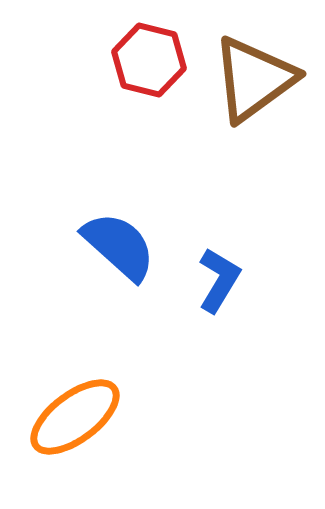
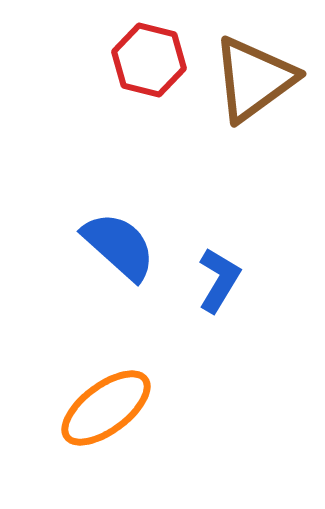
orange ellipse: moved 31 px right, 9 px up
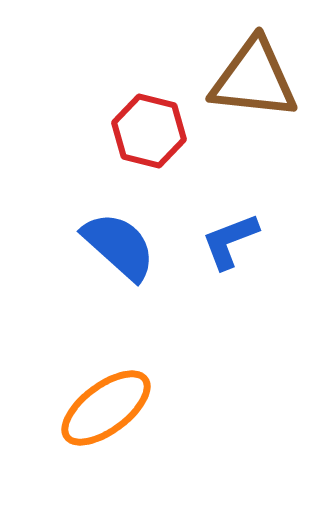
red hexagon: moved 71 px down
brown triangle: rotated 42 degrees clockwise
blue L-shape: moved 11 px right, 39 px up; rotated 142 degrees counterclockwise
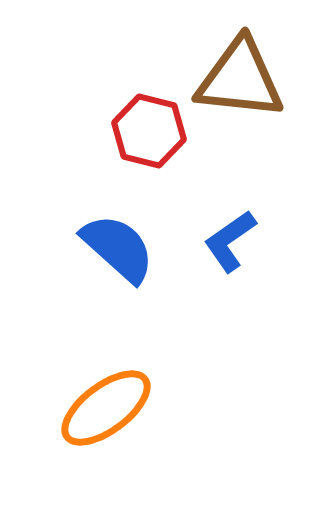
brown triangle: moved 14 px left
blue L-shape: rotated 14 degrees counterclockwise
blue semicircle: moved 1 px left, 2 px down
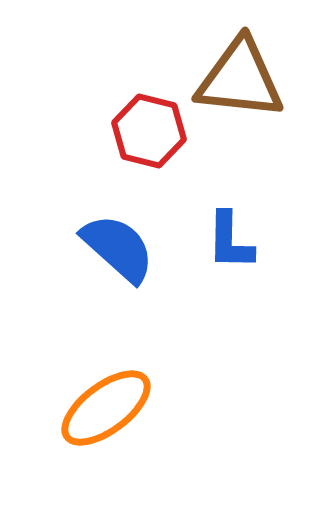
blue L-shape: rotated 54 degrees counterclockwise
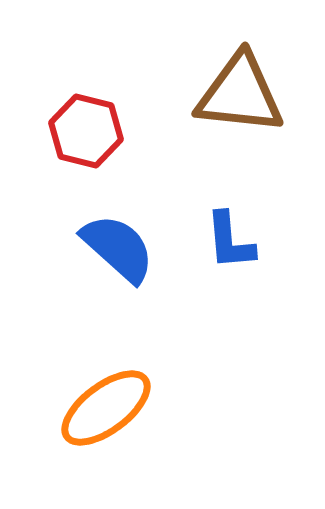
brown triangle: moved 15 px down
red hexagon: moved 63 px left
blue L-shape: rotated 6 degrees counterclockwise
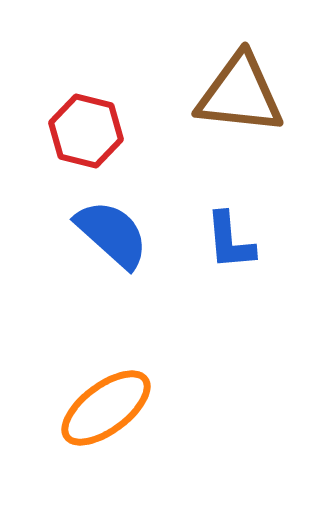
blue semicircle: moved 6 px left, 14 px up
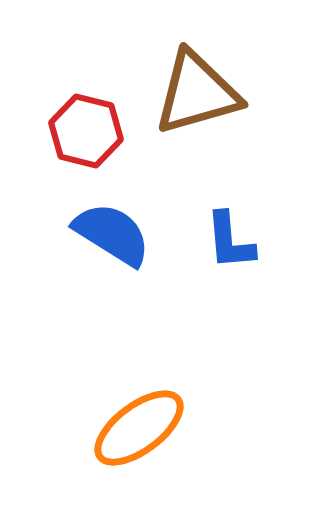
brown triangle: moved 43 px left, 1 px up; rotated 22 degrees counterclockwise
blue semicircle: rotated 10 degrees counterclockwise
orange ellipse: moved 33 px right, 20 px down
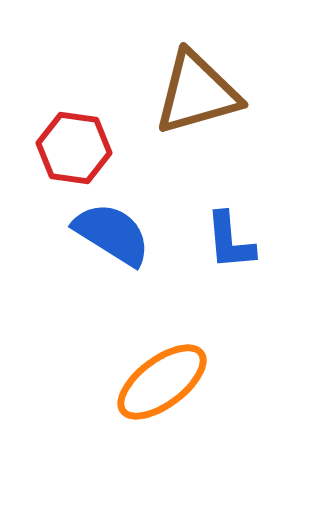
red hexagon: moved 12 px left, 17 px down; rotated 6 degrees counterclockwise
orange ellipse: moved 23 px right, 46 px up
